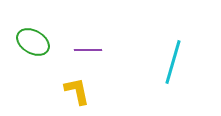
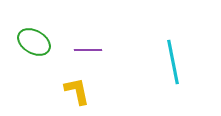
green ellipse: moved 1 px right
cyan line: rotated 27 degrees counterclockwise
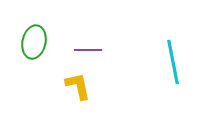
green ellipse: rotated 72 degrees clockwise
yellow L-shape: moved 1 px right, 5 px up
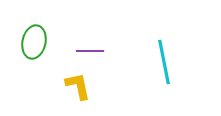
purple line: moved 2 px right, 1 px down
cyan line: moved 9 px left
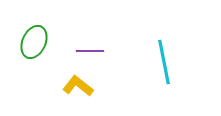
green ellipse: rotated 12 degrees clockwise
yellow L-shape: rotated 40 degrees counterclockwise
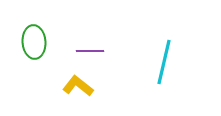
green ellipse: rotated 28 degrees counterclockwise
cyan line: rotated 24 degrees clockwise
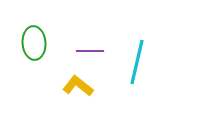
green ellipse: moved 1 px down
cyan line: moved 27 px left
